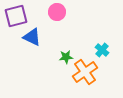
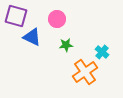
pink circle: moved 7 px down
purple square: rotated 30 degrees clockwise
cyan cross: moved 2 px down
green star: moved 12 px up
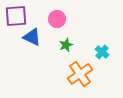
purple square: rotated 20 degrees counterclockwise
green star: rotated 16 degrees counterclockwise
orange cross: moved 5 px left, 2 px down
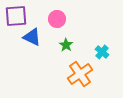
green star: rotated 16 degrees counterclockwise
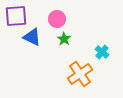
green star: moved 2 px left, 6 px up
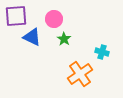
pink circle: moved 3 px left
cyan cross: rotated 24 degrees counterclockwise
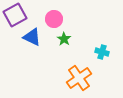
purple square: moved 1 px left, 1 px up; rotated 25 degrees counterclockwise
orange cross: moved 1 px left, 4 px down
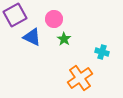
orange cross: moved 1 px right
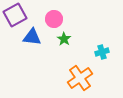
blue triangle: rotated 18 degrees counterclockwise
cyan cross: rotated 32 degrees counterclockwise
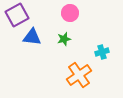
purple square: moved 2 px right
pink circle: moved 16 px right, 6 px up
green star: rotated 24 degrees clockwise
orange cross: moved 1 px left, 3 px up
